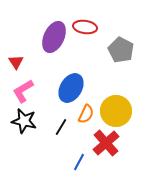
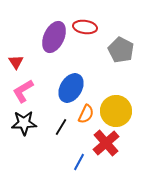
black star: moved 2 px down; rotated 15 degrees counterclockwise
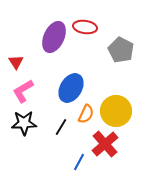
red cross: moved 1 px left, 1 px down
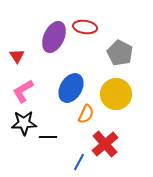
gray pentagon: moved 1 px left, 3 px down
red triangle: moved 1 px right, 6 px up
yellow circle: moved 17 px up
black line: moved 13 px left, 10 px down; rotated 60 degrees clockwise
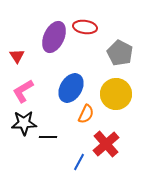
red cross: moved 1 px right
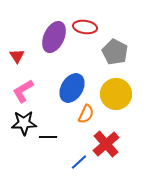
gray pentagon: moved 5 px left, 1 px up
blue ellipse: moved 1 px right
blue line: rotated 18 degrees clockwise
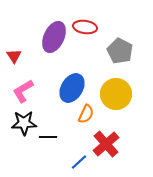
gray pentagon: moved 5 px right, 1 px up
red triangle: moved 3 px left
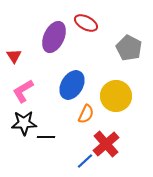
red ellipse: moved 1 px right, 4 px up; rotated 20 degrees clockwise
gray pentagon: moved 9 px right, 3 px up
blue ellipse: moved 3 px up
yellow circle: moved 2 px down
black line: moved 2 px left
blue line: moved 6 px right, 1 px up
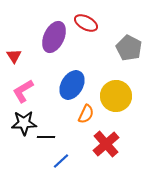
blue line: moved 24 px left
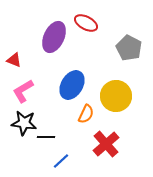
red triangle: moved 4 px down; rotated 35 degrees counterclockwise
black star: rotated 10 degrees clockwise
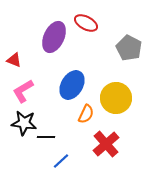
yellow circle: moved 2 px down
